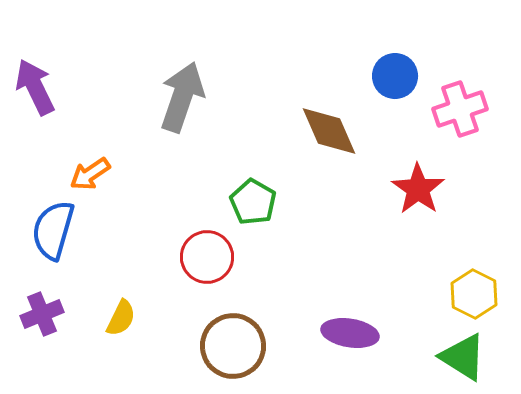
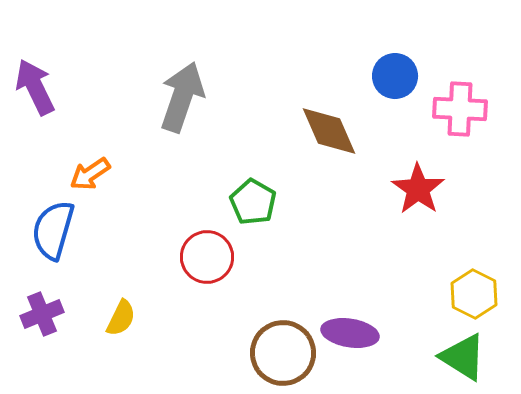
pink cross: rotated 22 degrees clockwise
brown circle: moved 50 px right, 7 px down
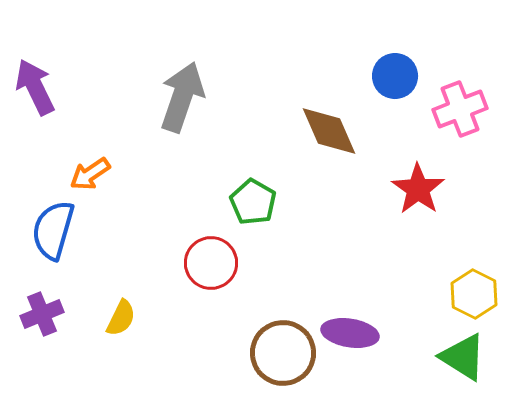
pink cross: rotated 24 degrees counterclockwise
red circle: moved 4 px right, 6 px down
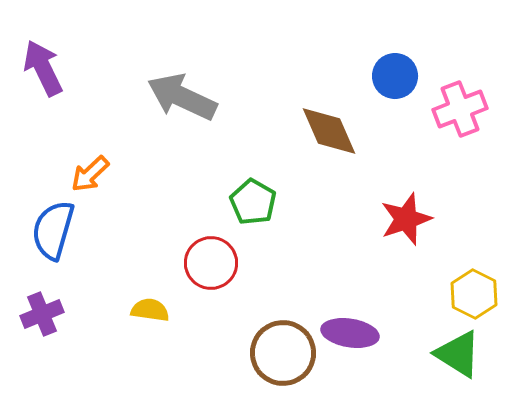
purple arrow: moved 8 px right, 19 px up
gray arrow: rotated 84 degrees counterclockwise
orange arrow: rotated 9 degrees counterclockwise
red star: moved 12 px left, 30 px down; rotated 18 degrees clockwise
yellow semicircle: moved 29 px right, 8 px up; rotated 108 degrees counterclockwise
green triangle: moved 5 px left, 3 px up
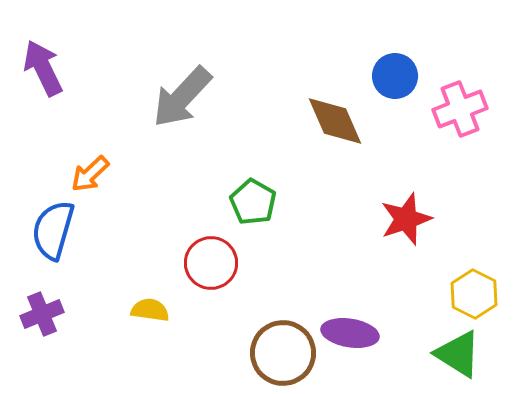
gray arrow: rotated 72 degrees counterclockwise
brown diamond: moved 6 px right, 10 px up
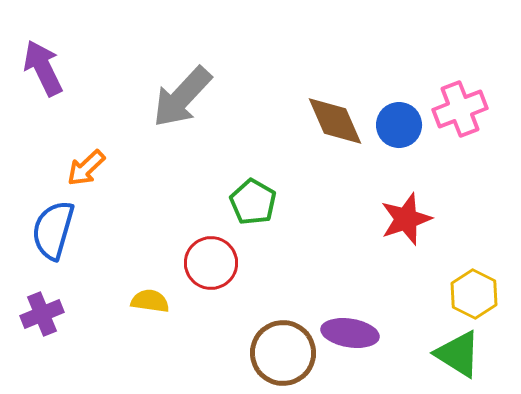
blue circle: moved 4 px right, 49 px down
orange arrow: moved 4 px left, 6 px up
yellow semicircle: moved 9 px up
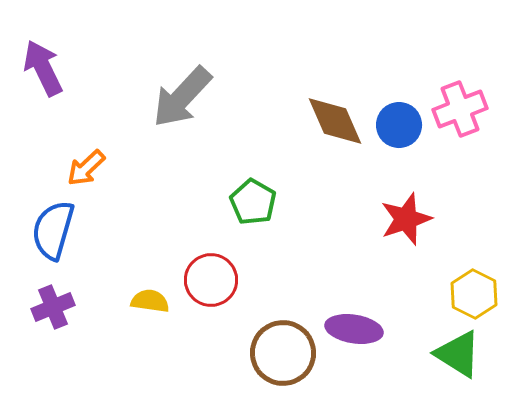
red circle: moved 17 px down
purple cross: moved 11 px right, 7 px up
purple ellipse: moved 4 px right, 4 px up
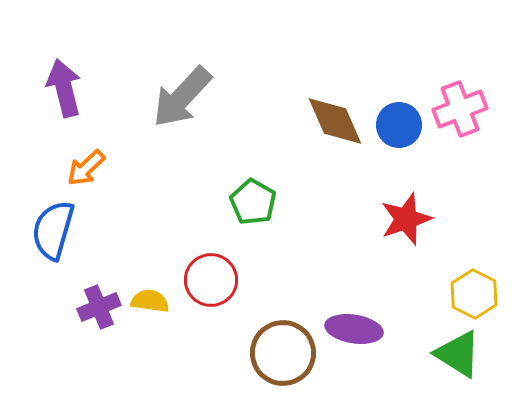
purple arrow: moved 21 px right, 20 px down; rotated 12 degrees clockwise
purple cross: moved 46 px right
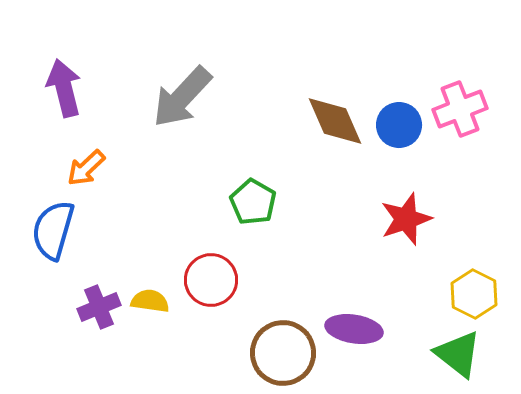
green triangle: rotated 6 degrees clockwise
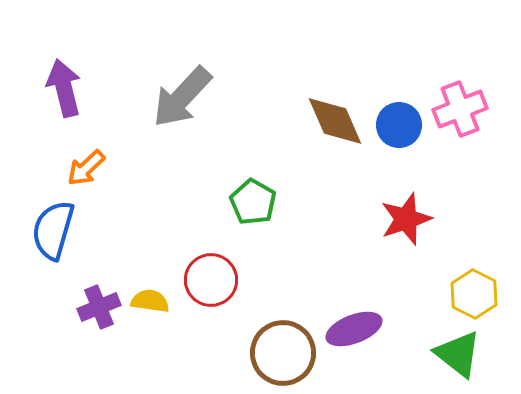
purple ellipse: rotated 30 degrees counterclockwise
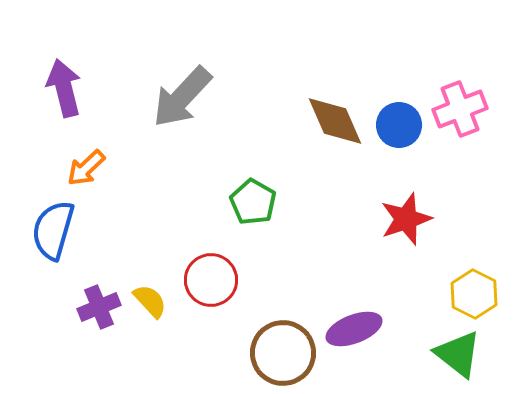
yellow semicircle: rotated 39 degrees clockwise
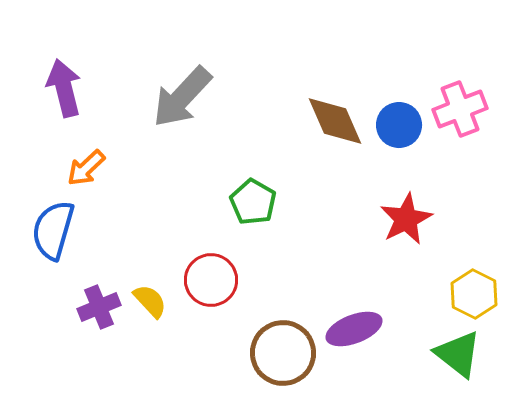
red star: rotated 8 degrees counterclockwise
